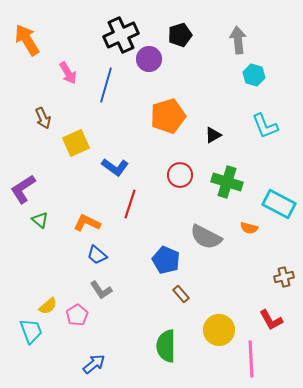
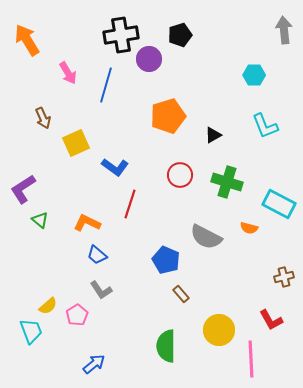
black cross: rotated 16 degrees clockwise
gray arrow: moved 46 px right, 10 px up
cyan hexagon: rotated 15 degrees counterclockwise
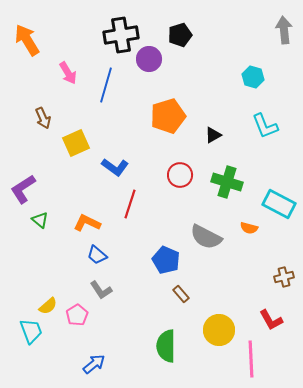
cyan hexagon: moved 1 px left, 2 px down; rotated 15 degrees clockwise
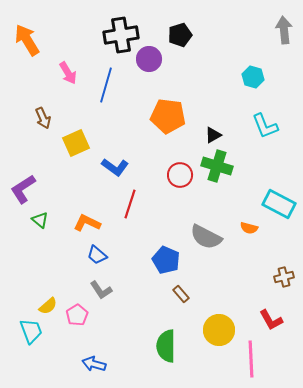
orange pentagon: rotated 24 degrees clockwise
green cross: moved 10 px left, 16 px up
blue arrow: rotated 125 degrees counterclockwise
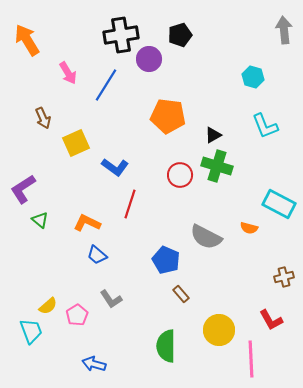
blue line: rotated 16 degrees clockwise
gray L-shape: moved 10 px right, 9 px down
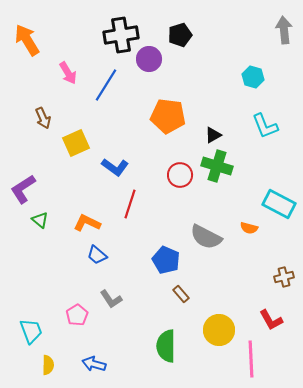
yellow semicircle: moved 59 px down; rotated 48 degrees counterclockwise
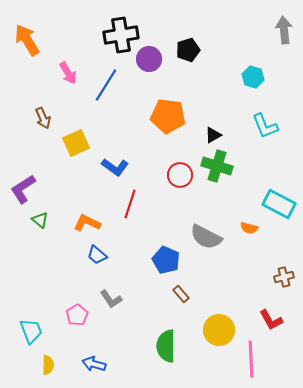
black pentagon: moved 8 px right, 15 px down
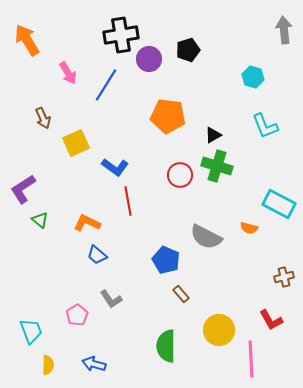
red line: moved 2 px left, 3 px up; rotated 28 degrees counterclockwise
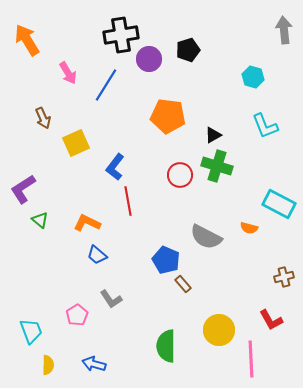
blue L-shape: rotated 92 degrees clockwise
brown rectangle: moved 2 px right, 10 px up
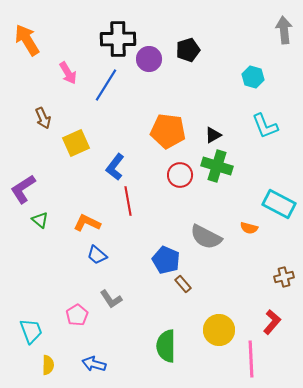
black cross: moved 3 px left, 4 px down; rotated 8 degrees clockwise
orange pentagon: moved 15 px down
red L-shape: moved 1 px right, 2 px down; rotated 110 degrees counterclockwise
